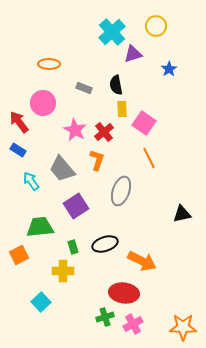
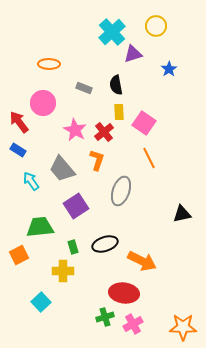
yellow rectangle: moved 3 px left, 3 px down
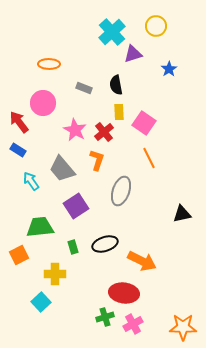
yellow cross: moved 8 px left, 3 px down
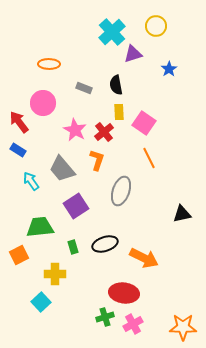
orange arrow: moved 2 px right, 3 px up
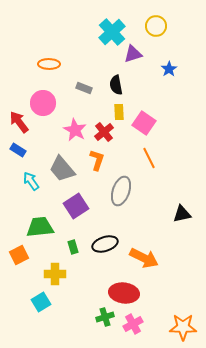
cyan square: rotated 12 degrees clockwise
